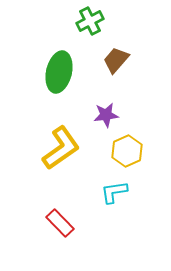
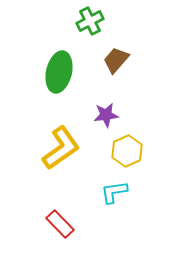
red rectangle: moved 1 px down
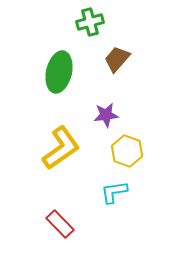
green cross: moved 1 px down; rotated 12 degrees clockwise
brown trapezoid: moved 1 px right, 1 px up
yellow hexagon: rotated 16 degrees counterclockwise
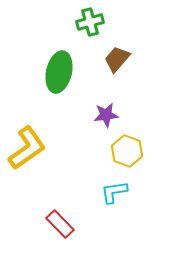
yellow L-shape: moved 34 px left
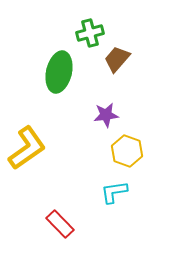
green cross: moved 11 px down
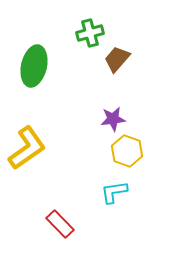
green ellipse: moved 25 px left, 6 px up
purple star: moved 7 px right, 4 px down
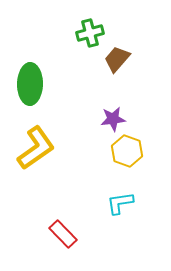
green ellipse: moved 4 px left, 18 px down; rotated 12 degrees counterclockwise
yellow L-shape: moved 9 px right
cyan L-shape: moved 6 px right, 11 px down
red rectangle: moved 3 px right, 10 px down
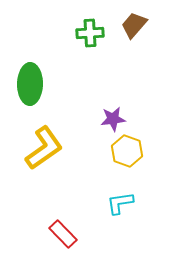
green cross: rotated 12 degrees clockwise
brown trapezoid: moved 17 px right, 34 px up
yellow L-shape: moved 8 px right
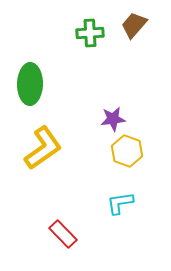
yellow L-shape: moved 1 px left
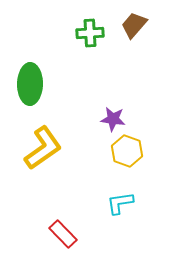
purple star: rotated 15 degrees clockwise
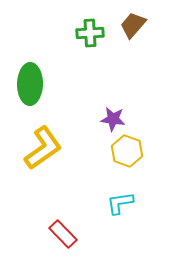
brown trapezoid: moved 1 px left
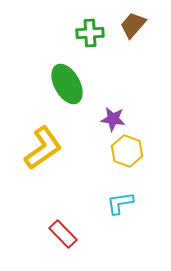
green ellipse: moved 37 px right; rotated 30 degrees counterclockwise
